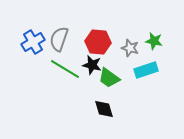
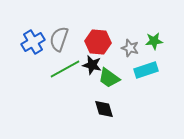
green star: rotated 18 degrees counterclockwise
green line: rotated 60 degrees counterclockwise
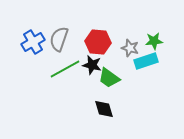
cyan rectangle: moved 9 px up
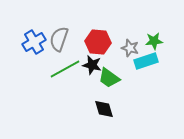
blue cross: moved 1 px right
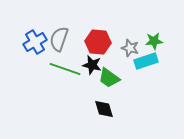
blue cross: moved 1 px right
green line: rotated 48 degrees clockwise
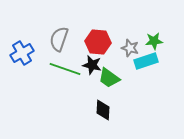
blue cross: moved 13 px left, 11 px down
black diamond: moved 1 px left, 1 px down; rotated 20 degrees clockwise
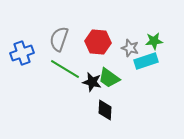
blue cross: rotated 10 degrees clockwise
black star: moved 17 px down
green line: rotated 12 degrees clockwise
black diamond: moved 2 px right
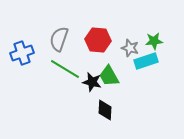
red hexagon: moved 2 px up
green trapezoid: moved 2 px up; rotated 25 degrees clockwise
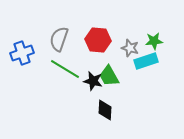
black star: moved 1 px right, 1 px up
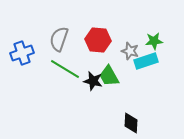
gray star: moved 3 px down
black diamond: moved 26 px right, 13 px down
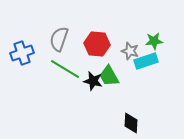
red hexagon: moved 1 px left, 4 px down
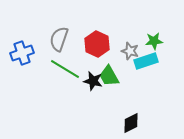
red hexagon: rotated 20 degrees clockwise
black diamond: rotated 60 degrees clockwise
